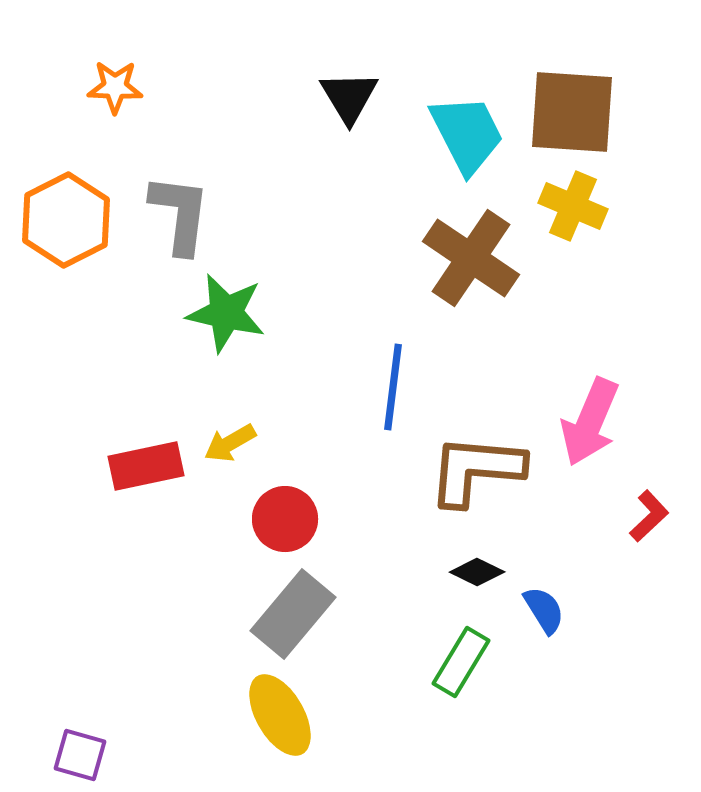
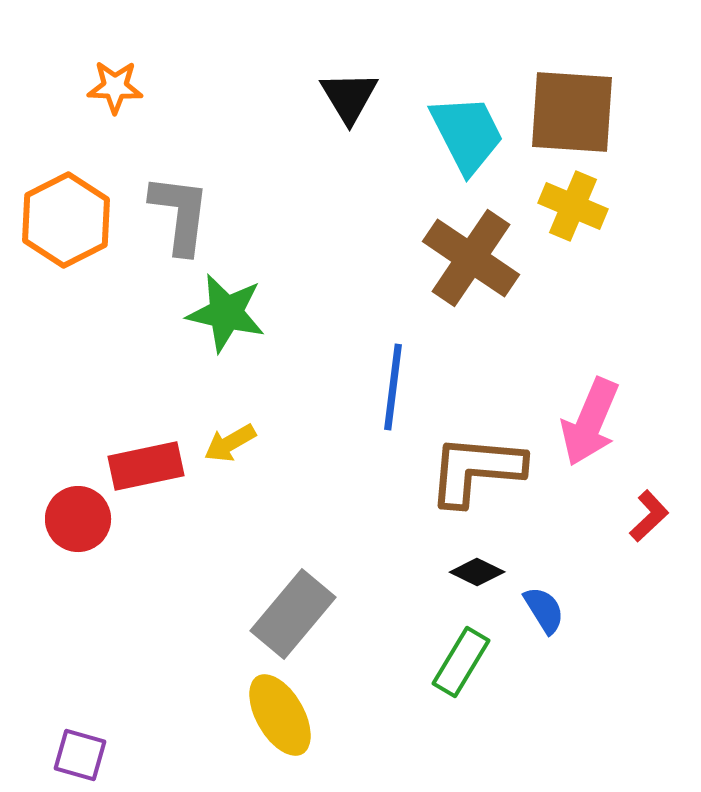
red circle: moved 207 px left
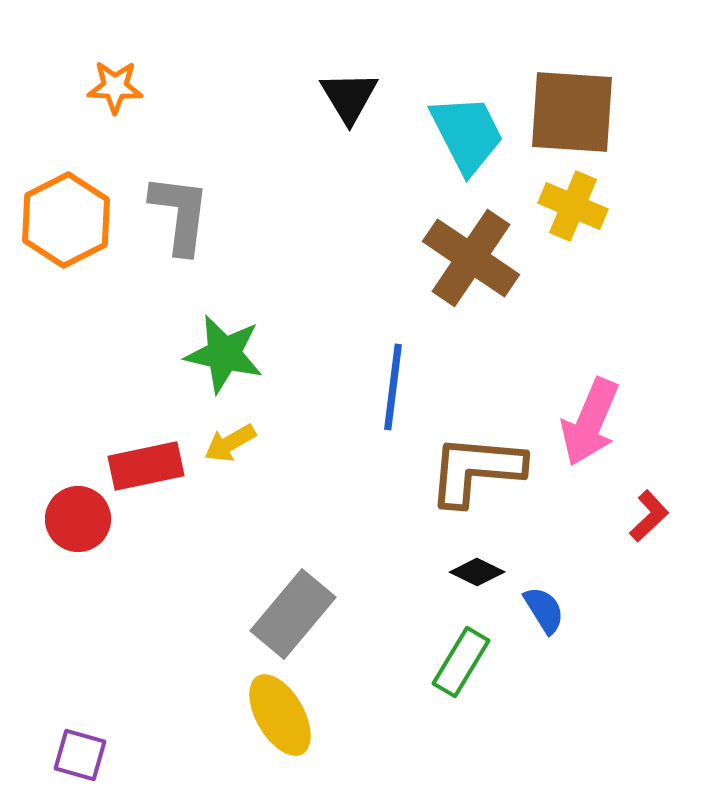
green star: moved 2 px left, 41 px down
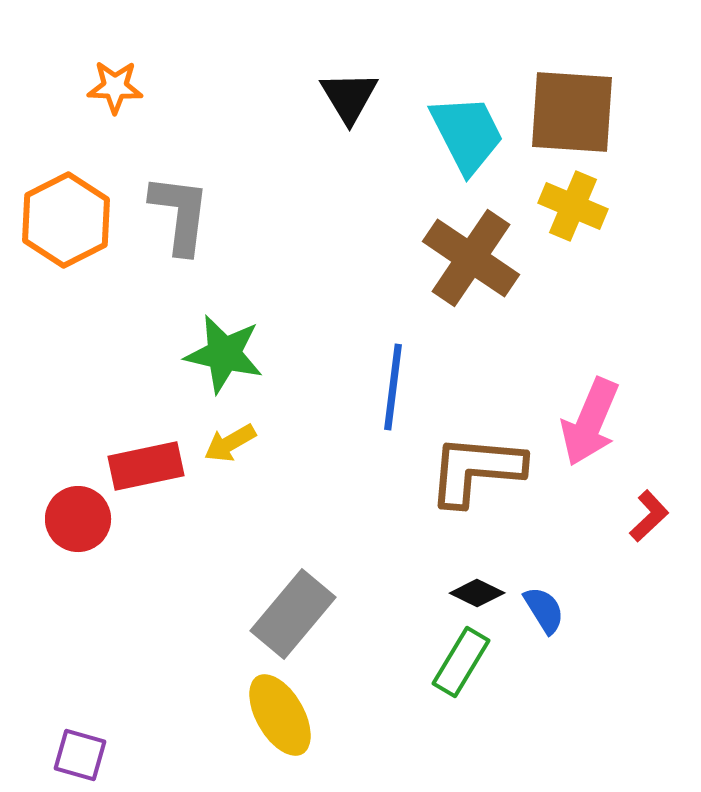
black diamond: moved 21 px down
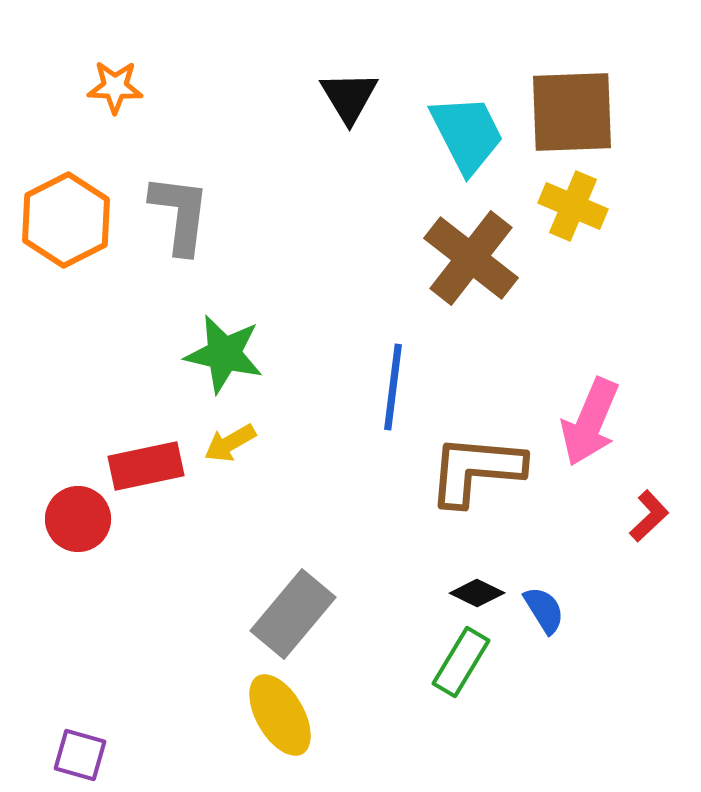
brown square: rotated 6 degrees counterclockwise
brown cross: rotated 4 degrees clockwise
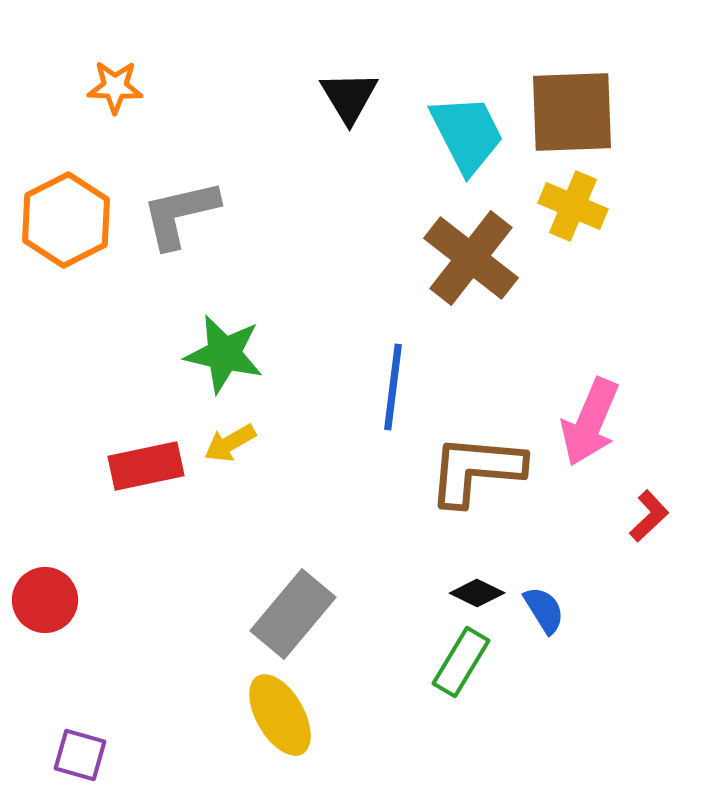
gray L-shape: rotated 110 degrees counterclockwise
red circle: moved 33 px left, 81 px down
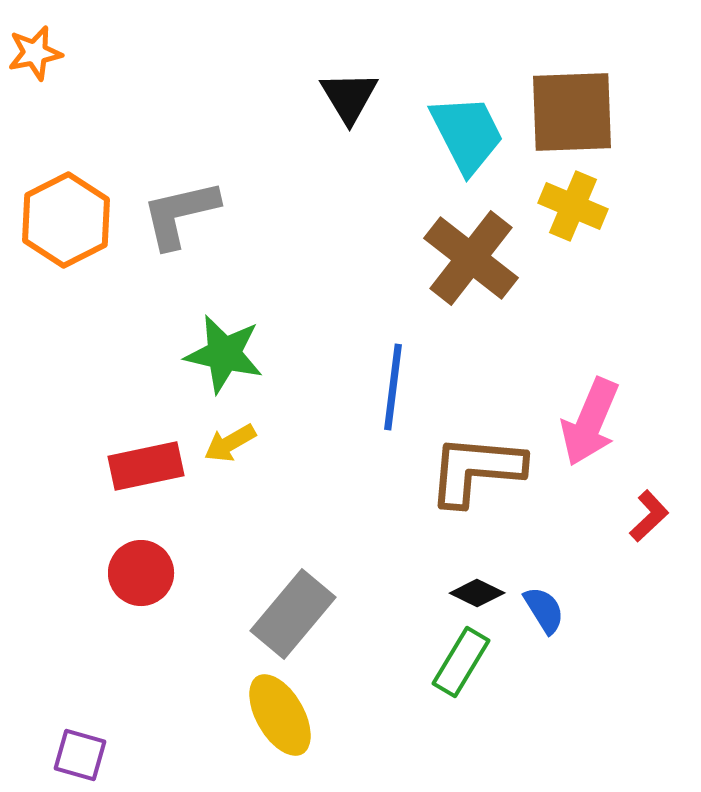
orange star: moved 80 px left, 34 px up; rotated 14 degrees counterclockwise
red circle: moved 96 px right, 27 px up
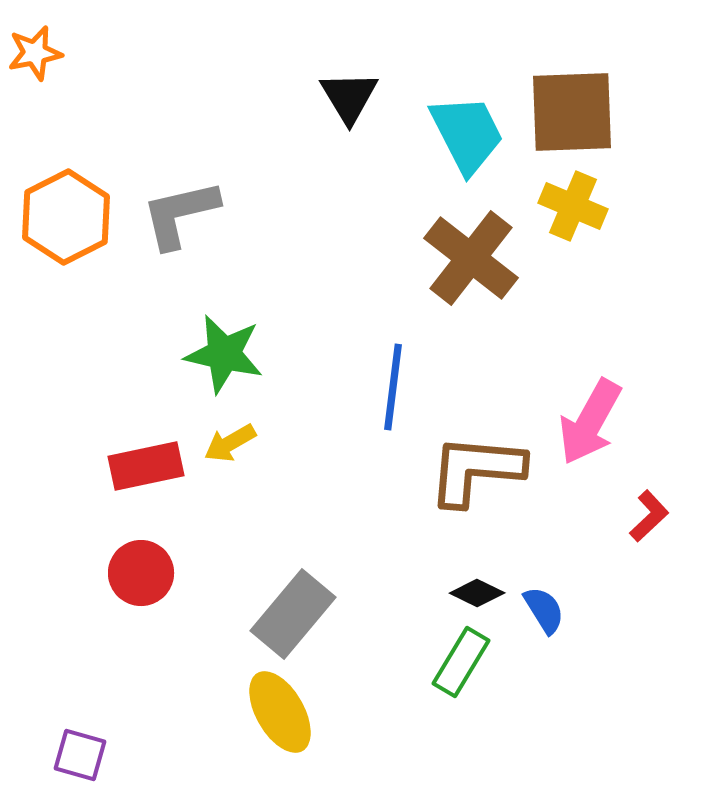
orange hexagon: moved 3 px up
pink arrow: rotated 6 degrees clockwise
yellow ellipse: moved 3 px up
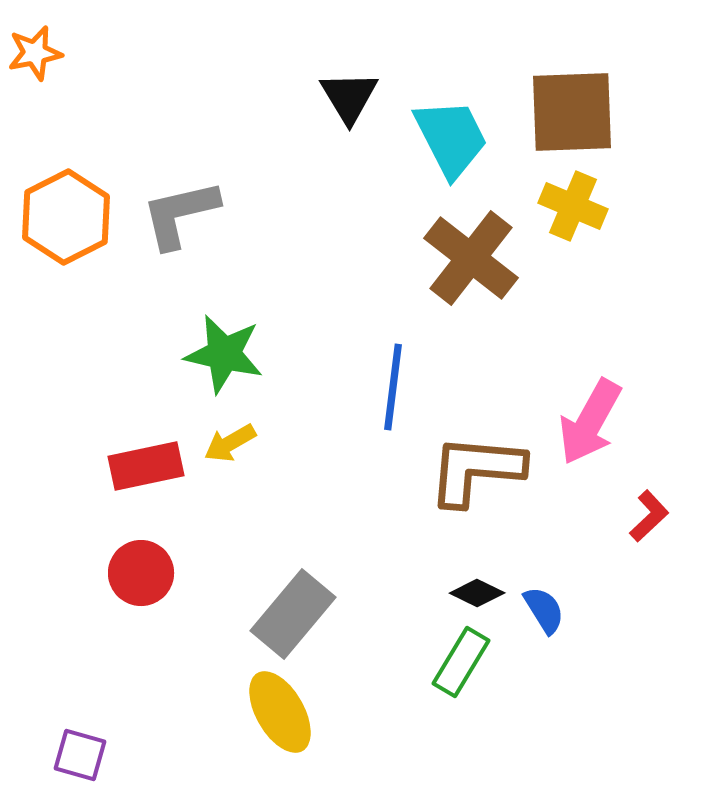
cyan trapezoid: moved 16 px left, 4 px down
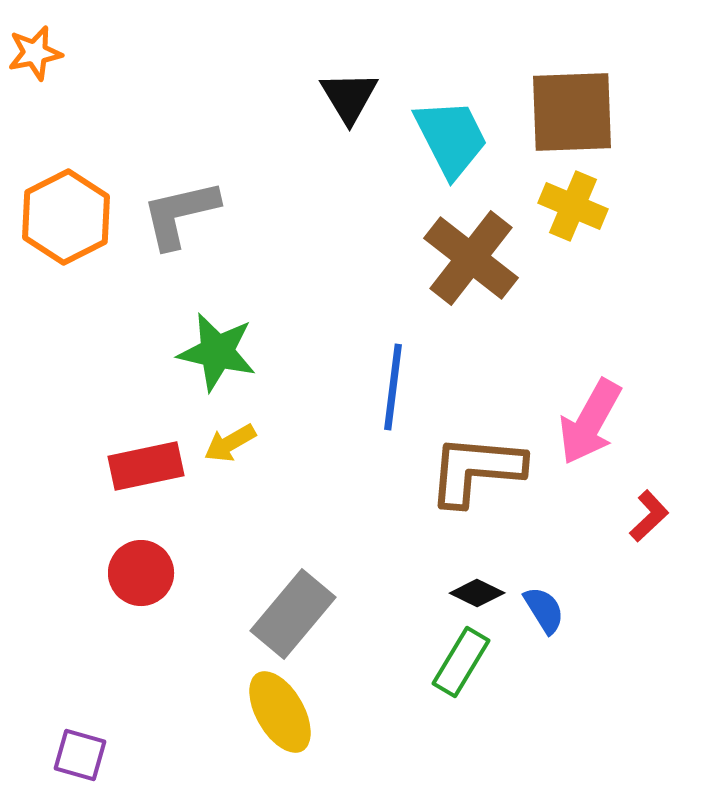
green star: moved 7 px left, 2 px up
